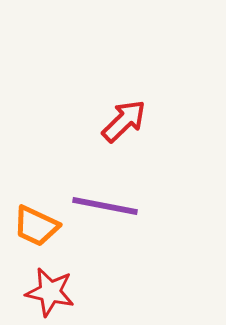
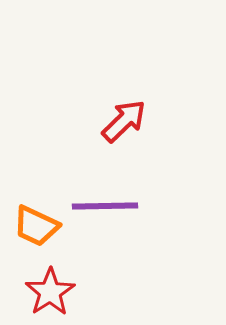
purple line: rotated 12 degrees counterclockwise
red star: rotated 27 degrees clockwise
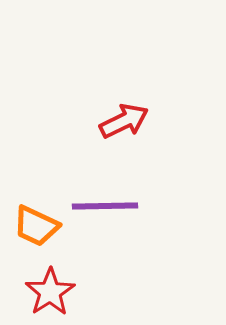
red arrow: rotated 18 degrees clockwise
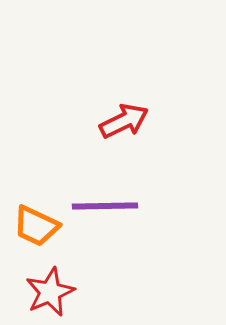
red star: rotated 9 degrees clockwise
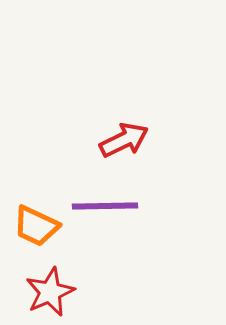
red arrow: moved 19 px down
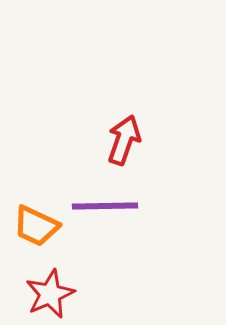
red arrow: rotated 45 degrees counterclockwise
red star: moved 2 px down
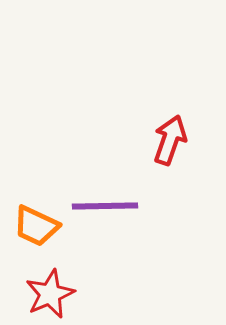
red arrow: moved 46 px right
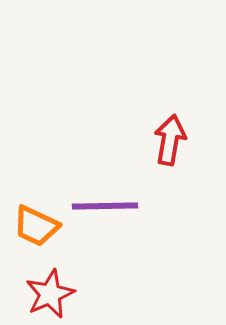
red arrow: rotated 9 degrees counterclockwise
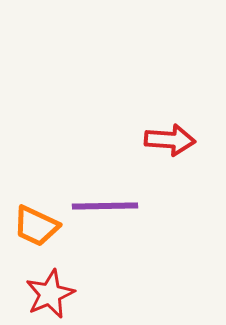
red arrow: rotated 84 degrees clockwise
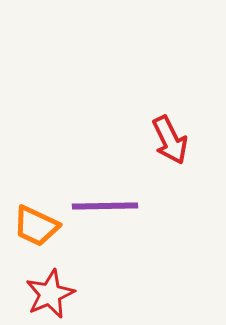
red arrow: rotated 60 degrees clockwise
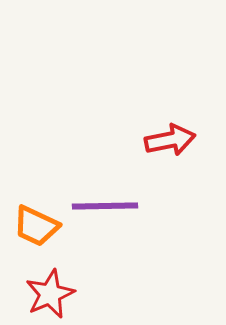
red arrow: rotated 75 degrees counterclockwise
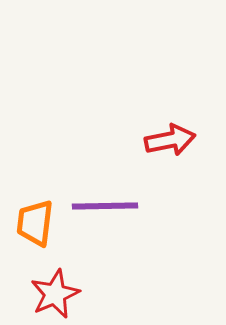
orange trapezoid: moved 1 px left, 3 px up; rotated 72 degrees clockwise
red star: moved 5 px right
